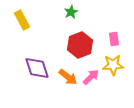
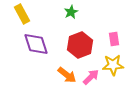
yellow rectangle: moved 6 px up
purple diamond: moved 1 px left, 24 px up
orange arrow: moved 1 px left, 2 px up
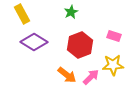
pink rectangle: moved 3 px up; rotated 64 degrees counterclockwise
purple diamond: moved 2 px left, 2 px up; rotated 40 degrees counterclockwise
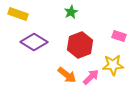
yellow rectangle: moved 4 px left; rotated 42 degrees counterclockwise
pink rectangle: moved 5 px right
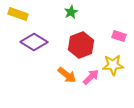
red hexagon: moved 1 px right
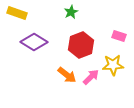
yellow rectangle: moved 1 px left, 1 px up
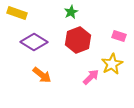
red hexagon: moved 3 px left, 5 px up
yellow star: moved 1 px left, 1 px up; rotated 25 degrees counterclockwise
orange arrow: moved 25 px left
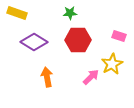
green star: moved 1 px left, 1 px down; rotated 24 degrees clockwise
red hexagon: rotated 20 degrees clockwise
orange arrow: moved 5 px right, 2 px down; rotated 138 degrees counterclockwise
